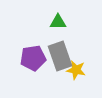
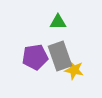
purple pentagon: moved 2 px right, 1 px up
yellow star: moved 2 px left
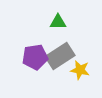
gray rectangle: rotated 76 degrees clockwise
yellow star: moved 6 px right
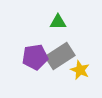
yellow star: rotated 12 degrees clockwise
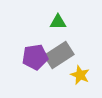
gray rectangle: moved 1 px left, 1 px up
yellow star: moved 5 px down
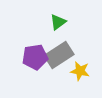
green triangle: rotated 36 degrees counterclockwise
yellow star: moved 4 px up; rotated 12 degrees counterclockwise
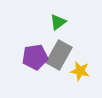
gray rectangle: rotated 28 degrees counterclockwise
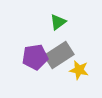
gray rectangle: rotated 28 degrees clockwise
yellow star: moved 1 px left, 1 px up
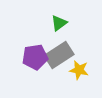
green triangle: moved 1 px right, 1 px down
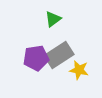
green triangle: moved 6 px left, 4 px up
purple pentagon: moved 1 px right, 1 px down
